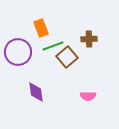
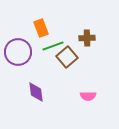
brown cross: moved 2 px left, 1 px up
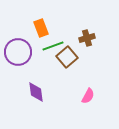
brown cross: rotated 14 degrees counterclockwise
pink semicircle: rotated 63 degrees counterclockwise
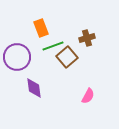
purple circle: moved 1 px left, 5 px down
purple diamond: moved 2 px left, 4 px up
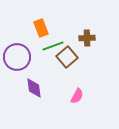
brown cross: rotated 14 degrees clockwise
pink semicircle: moved 11 px left
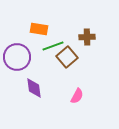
orange rectangle: moved 2 px left, 1 px down; rotated 60 degrees counterclockwise
brown cross: moved 1 px up
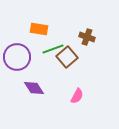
brown cross: rotated 21 degrees clockwise
green line: moved 3 px down
purple diamond: rotated 25 degrees counterclockwise
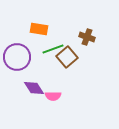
pink semicircle: moved 24 px left; rotated 63 degrees clockwise
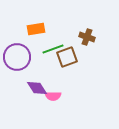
orange rectangle: moved 3 px left; rotated 18 degrees counterclockwise
brown square: rotated 20 degrees clockwise
purple diamond: moved 3 px right
